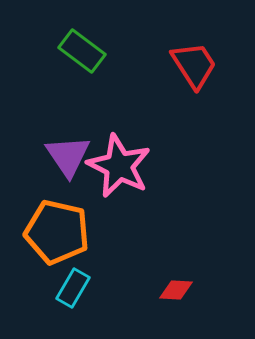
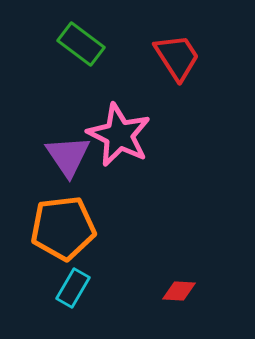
green rectangle: moved 1 px left, 7 px up
red trapezoid: moved 17 px left, 8 px up
pink star: moved 31 px up
orange pentagon: moved 6 px right, 4 px up; rotated 20 degrees counterclockwise
red diamond: moved 3 px right, 1 px down
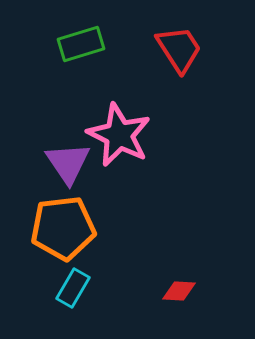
green rectangle: rotated 54 degrees counterclockwise
red trapezoid: moved 2 px right, 8 px up
purple triangle: moved 7 px down
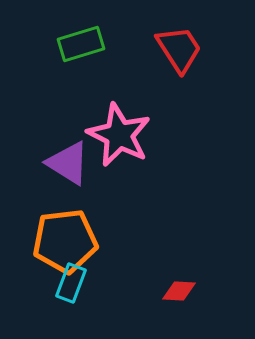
purple triangle: rotated 24 degrees counterclockwise
orange pentagon: moved 2 px right, 13 px down
cyan rectangle: moved 2 px left, 5 px up; rotated 9 degrees counterclockwise
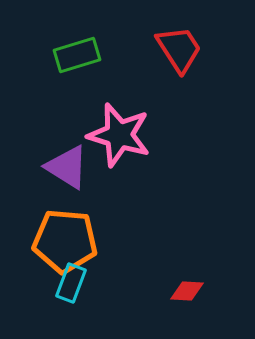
green rectangle: moved 4 px left, 11 px down
pink star: rotated 10 degrees counterclockwise
purple triangle: moved 1 px left, 4 px down
orange pentagon: rotated 12 degrees clockwise
red diamond: moved 8 px right
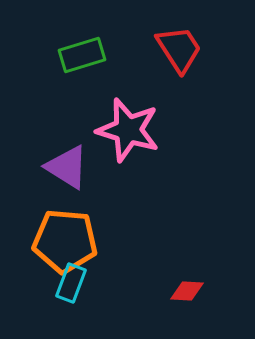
green rectangle: moved 5 px right
pink star: moved 9 px right, 5 px up
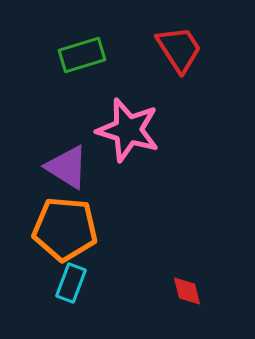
orange pentagon: moved 12 px up
red diamond: rotated 72 degrees clockwise
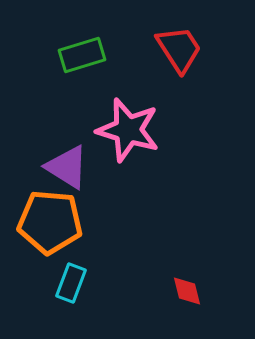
orange pentagon: moved 15 px left, 7 px up
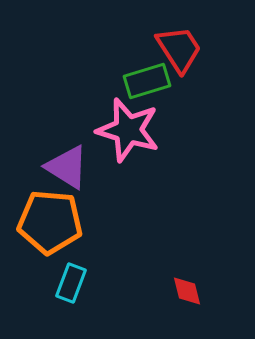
green rectangle: moved 65 px right, 26 px down
